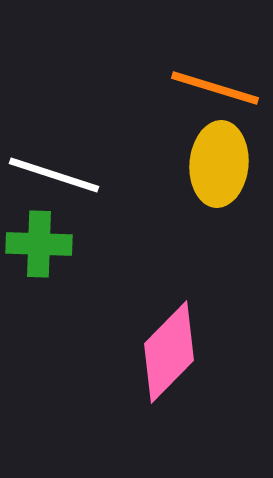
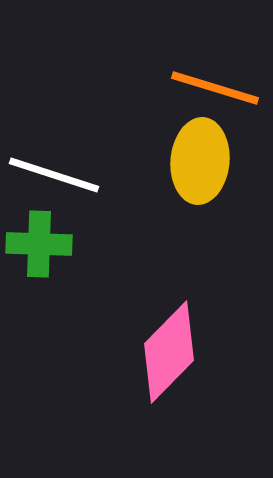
yellow ellipse: moved 19 px left, 3 px up
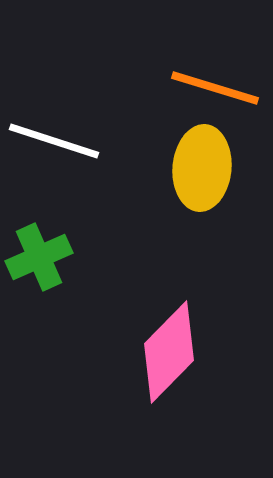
yellow ellipse: moved 2 px right, 7 px down
white line: moved 34 px up
green cross: moved 13 px down; rotated 26 degrees counterclockwise
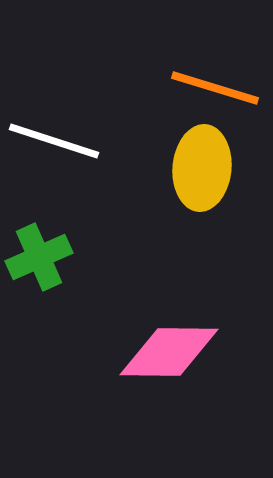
pink diamond: rotated 46 degrees clockwise
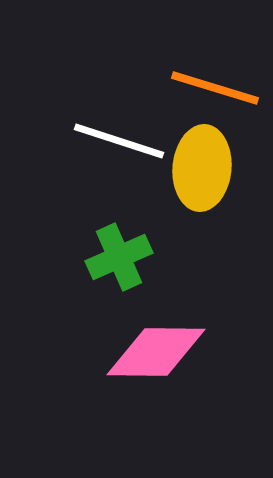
white line: moved 65 px right
green cross: moved 80 px right
pink diamond: moved 13 px left
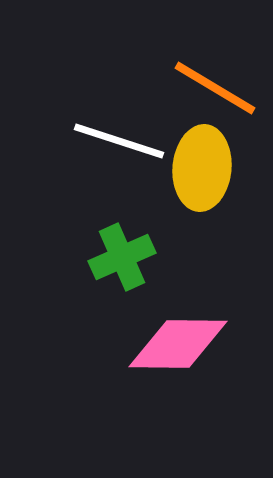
orange line: rotated 14 degrees clockwise
green cross: moved 3 px right
pink diamond: moved 22 px right, 8 px up
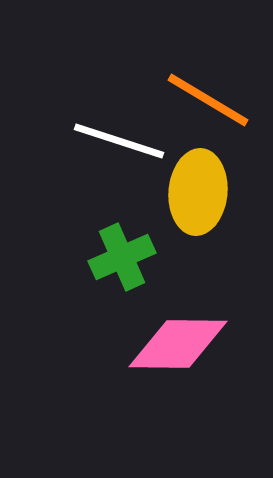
orange line: moved 7 px left, 12 px down
yellow ellipse: moved 4 px left, 24 px down
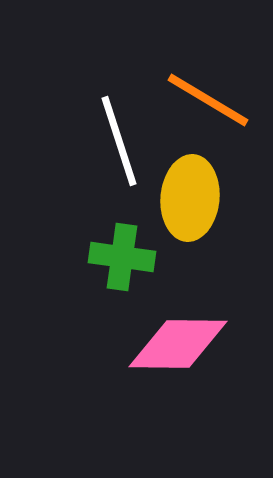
white line: rotated 54 degrees clockwise
yellow ellipse: moved 8 px left, 6 px down
green cross: rotated 32 degrees clockwise
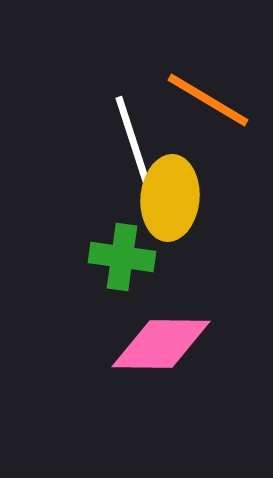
white line: moved 14 px right
yellow ellipse: moved 20 px left
pink diamond: moved 17 px left
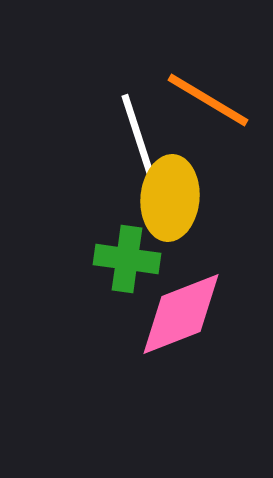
white line: moved 6 px right, 2 px up
green cross: moved 5 px right, 2 px down
pink diamond: moved 20 px right, 30 px up; rotated 22 degrees counterclockwise
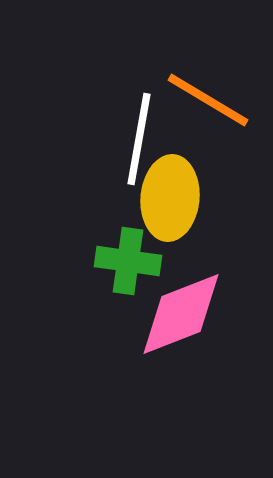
white line: rotated 28 degrees clockwise
green cross: moved 1 px right, 2 px down
